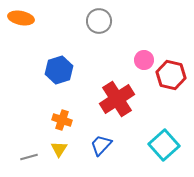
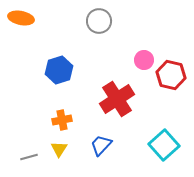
orange cross: rotated 30 degrees counterclockwise
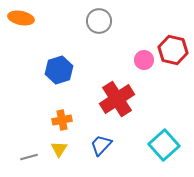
red hexagon: moved 2 px right, 25 px up
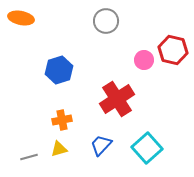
gray circle: moved 7 px right
cyan square: moved 17 px left, 3 px down
yellow triangle: rotated 42 degrees clockwise
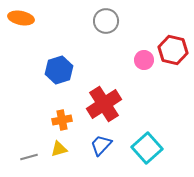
red cross: moved 13 px left, 5 px down
